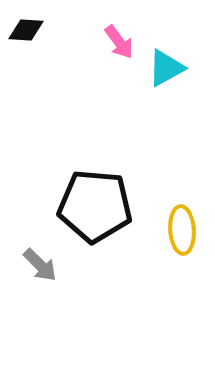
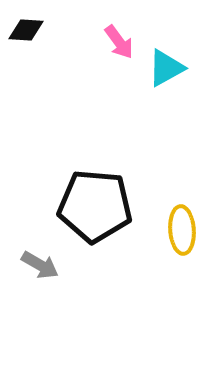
gray arrow: rotated 15 degrees counterclockwise
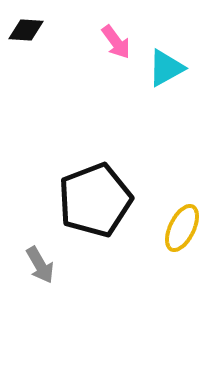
pink arrow: moved 3 px left
black pentagon: moved 6 px up; rotated 26 degrees counterclockwise
yellow ellipse: moved 2 px up; rotated 30 degrees clockwise
gray arrow: rotated 30 degrees clockwise
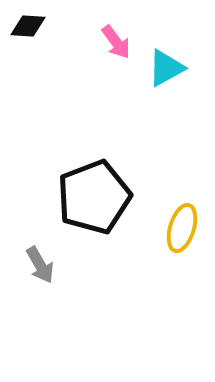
black diamond: moved 2 px right, 4 px up
black pentagon: moved 1 px left, 3 px up
yellow ellipse: rotated 9 degrees counterclockwise
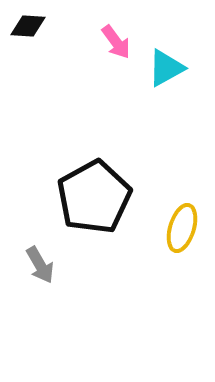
black pentagon: rotated 8 degrees counterclockwise
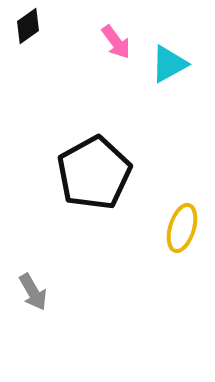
black diamond: rotated 39 degrees counterclockwise
cyan triangle: moved 3 px right, 4 px up
black pentagon: moved 24 px up
gray arrow: moved 7 px left, 27 px down
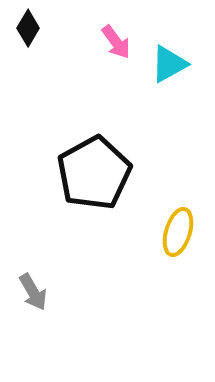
black diamond: moved 2 px down; rotated 24 degrees counterclockwise
yellow ellipse: moved 4 px left, 4 px down
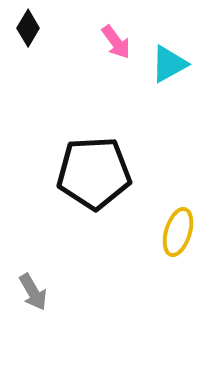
black pentagon: rotated 26 degrees clockwise
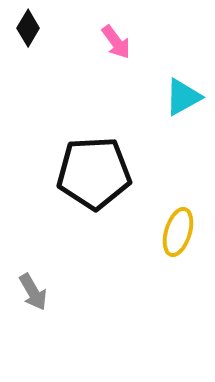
cyan triangle: moved 14 px right, 33 px down
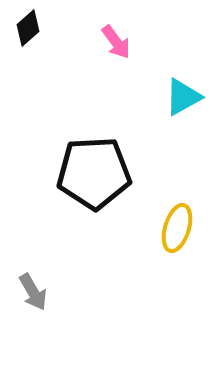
black diamond: rotated 18 degrees clockwise
yellow ellipse: moved 1 px left, 4 px up
